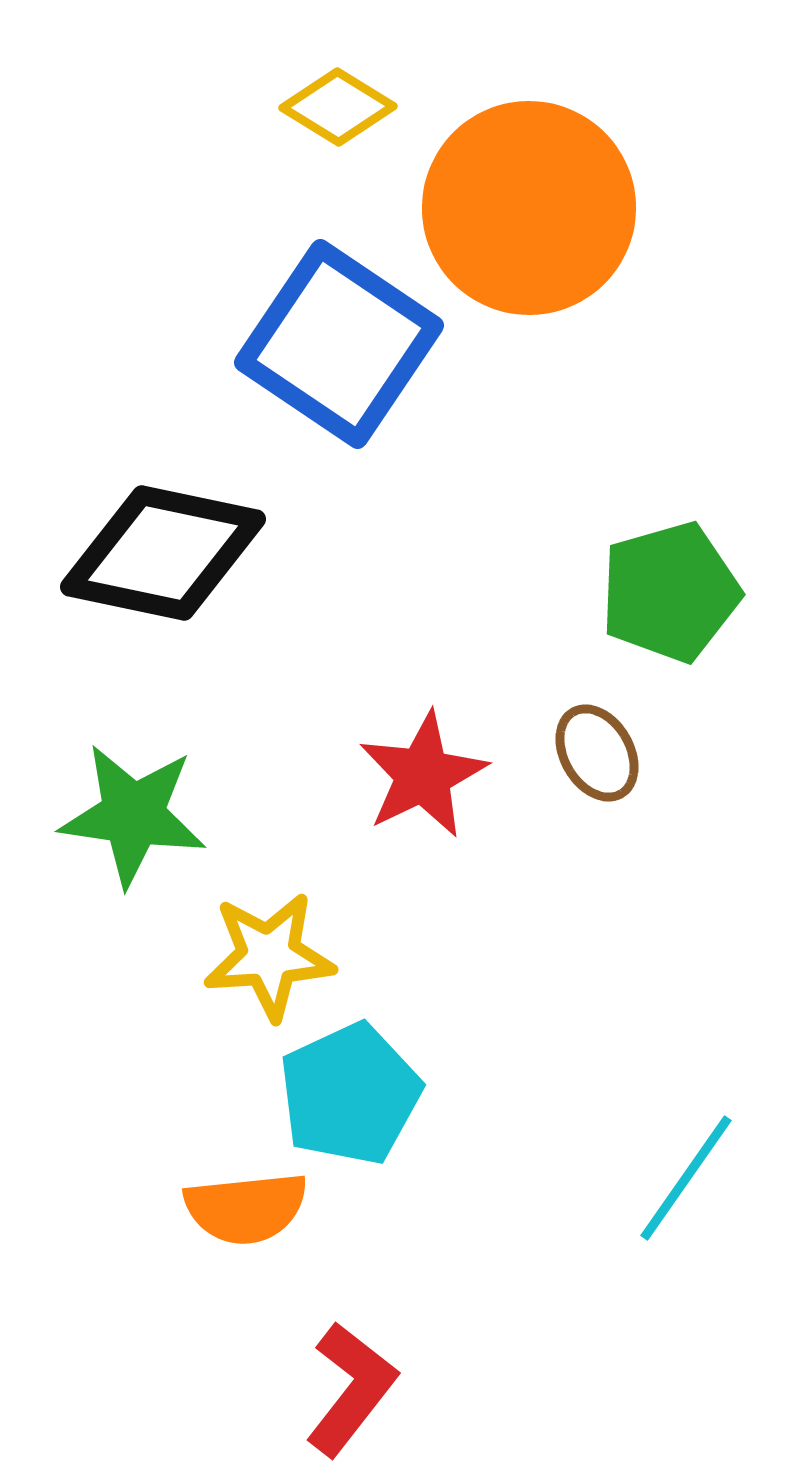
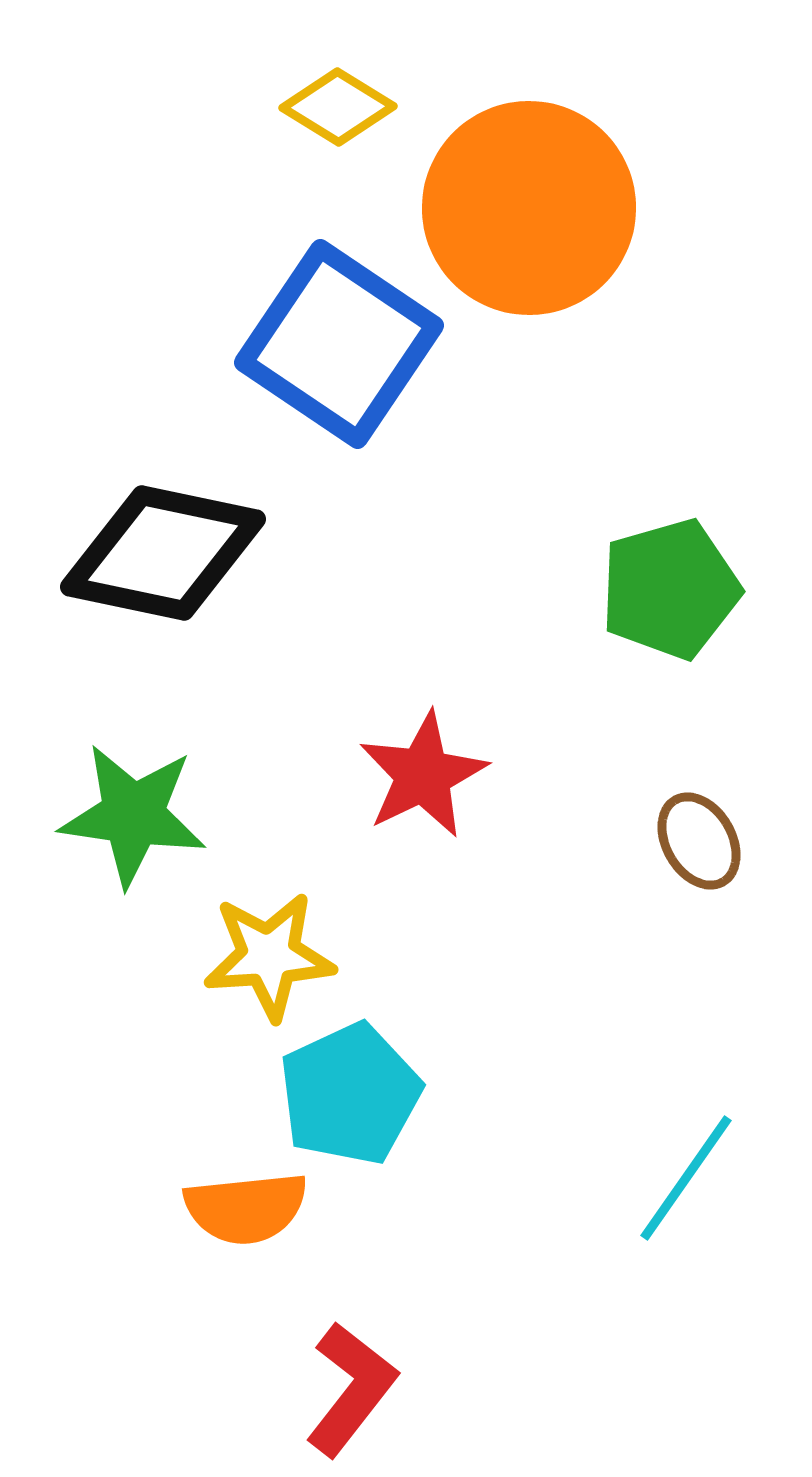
green pentagon: moved 3 px up
brown ellipse: moved 102 px right, 88 px down
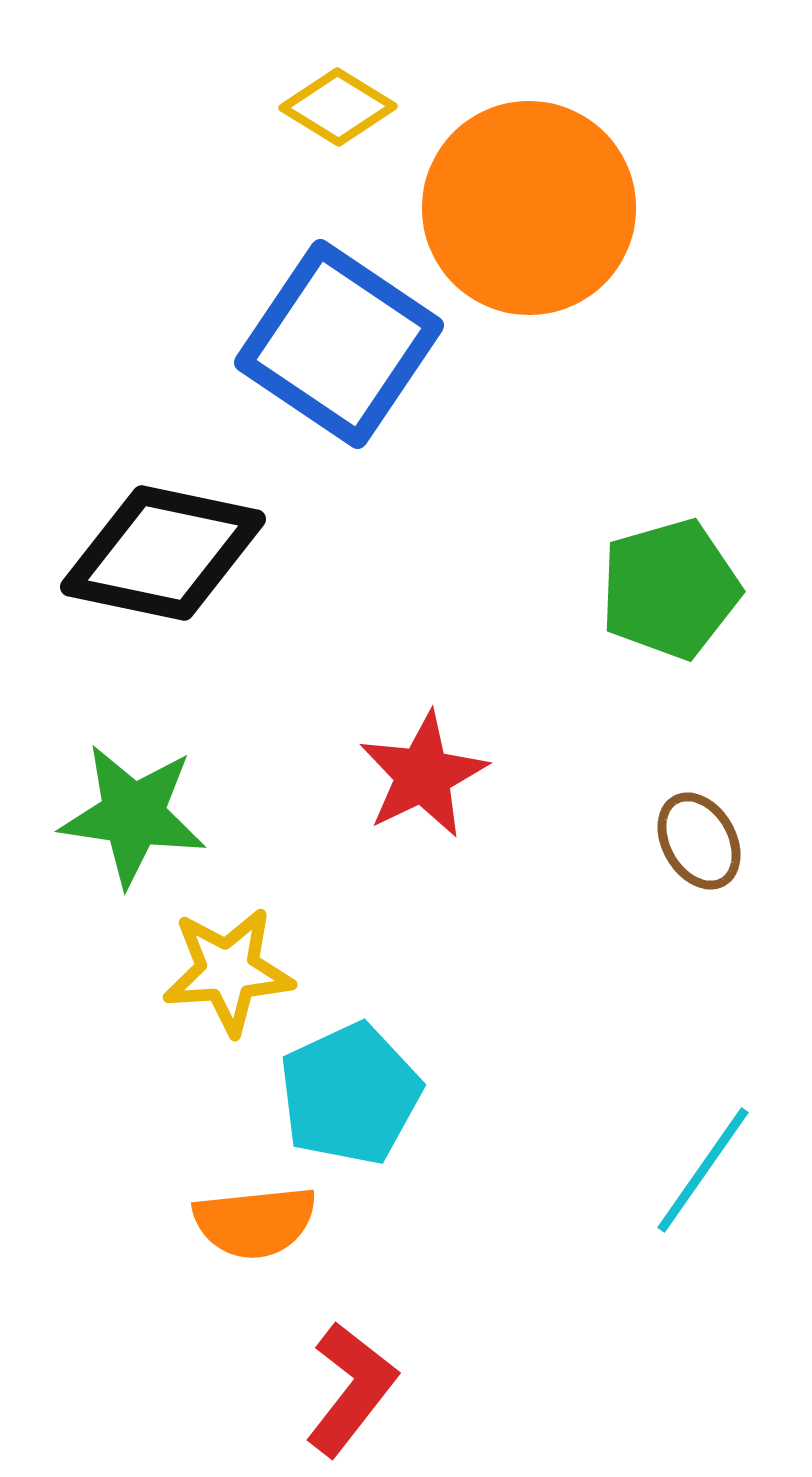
yellow star: moved 41 px left, 15 px down
cyan line: moved 17 px right, 8 px up
orange semicircle: moved 9 px right, 14 px down
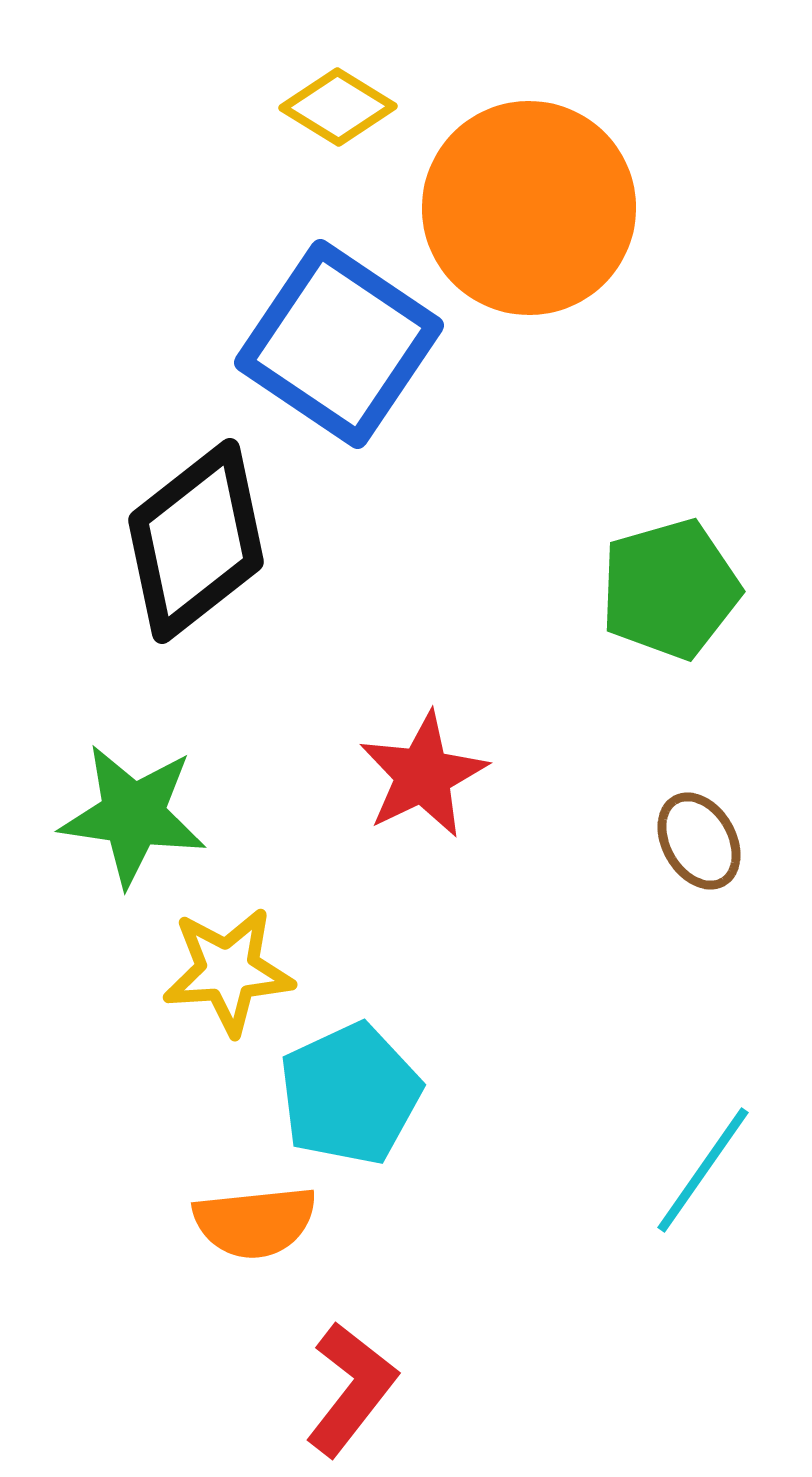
black diamond: moved 33 px right, 12 px up; rotated 50 degrees counterclockwise
